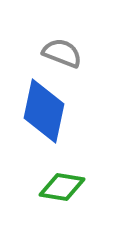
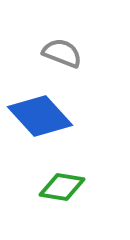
blue diamond: moved 4 px left, 5 px down; rotated 54 degrees counterclockwise
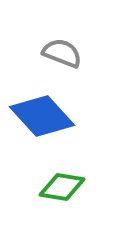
blue diamond: moved 2 px right
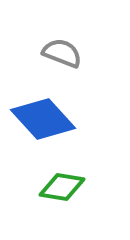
blue diamond: moved 1 px right, 3 px down
